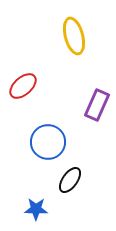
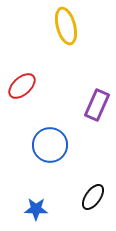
yellow ellipse: moved 8 px left, 10 px up
red ellipse: moved 1 px left
blue circle: moved 2 px right, 3 px down
black ellipse: moved 23 px right, 17 px down
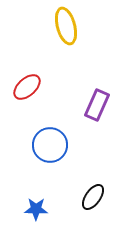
red ellipse: moved 5 px right, 1 px down
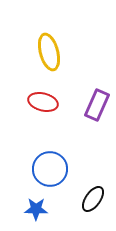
yellow ellipse: moved 17 px left, 26 px down
red ellipse: moved 16 px right, 15 px down; rotated 56 degrees clockwise
blue circle: moved 24 px down
black ellipse: moved 2 px down
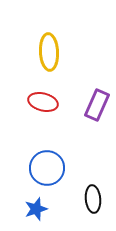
yellow ellipse: rotated 12 degrees clockwise
blue circle: moved 3 px left, 1 px up
black ellipse: rotated 40 degrees counterclockwise
blue star: rotated 20 degrees counterclockwise
